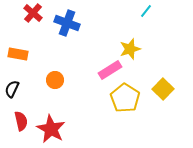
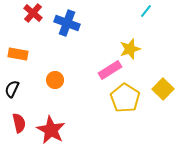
red semicircle: moved 2 px left, 2 px down
red star: moved 1 px down
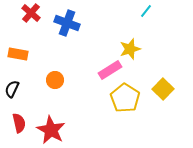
red cross: moved 2 px left
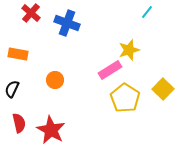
cyan line: moved 1 px right, 1 px down
yellow star: moved 1 px left, 1 px down
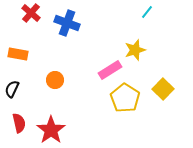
yellow star: moved 6 px right
red star: rotated 8 degrees clockwise
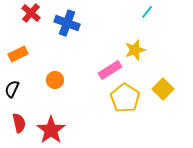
orange rectangle: rotated 36 degrees counterclockwise
